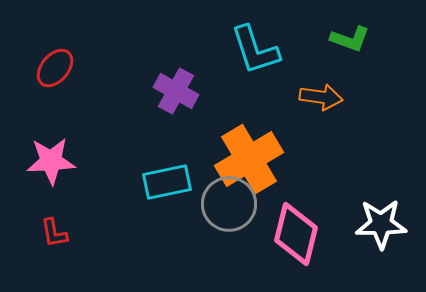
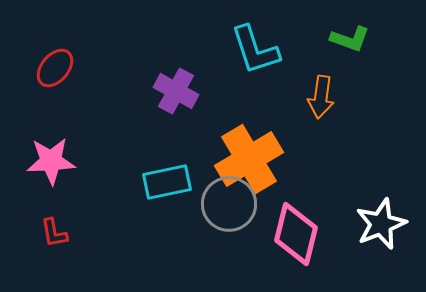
orange arrow: rotated 90 degrees clockwise
white star: rotated 21 degrees counterclockwise
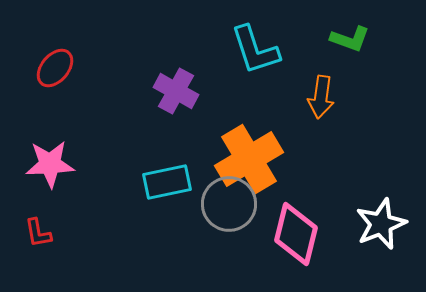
pink star: moved 1 px left, 3 px down
red L-shape: moved 16 px left
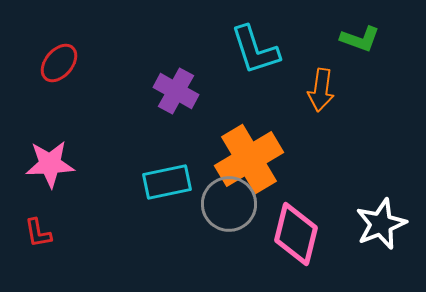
green L-shape: moved 10 px right
red ellipse: moved 4 px right, 5 px up
orange arrow: moved 7 px up
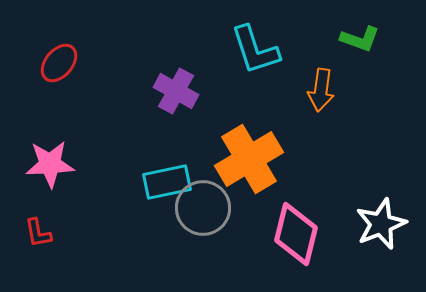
gray circle: moved 26 px left, 4 px down
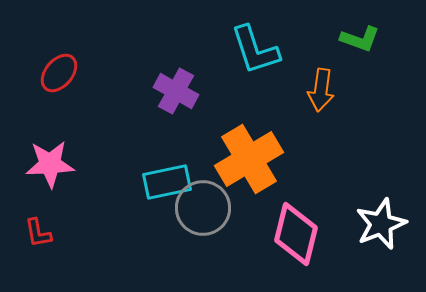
red ellipse: moved 10 px down
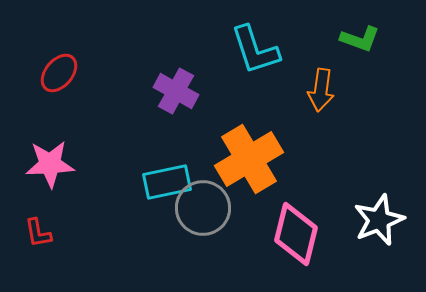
white star: moved 2 px left, 4 px up
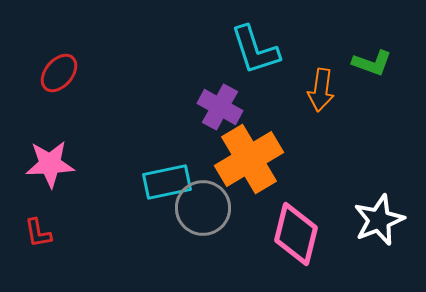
green L-shape: moved 12 px right, 24 px down
purple cross: moved 44 px right, 16 px down
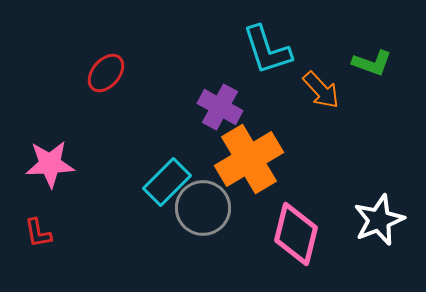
cyan L-shape: moved 12 px right
red ellipse: moved 47 px right
orange arrow: rotated 51 degrees counterclockwise
cyan rectangle: rotated 33 degrees counterclockwise
